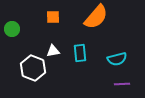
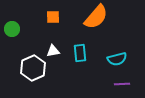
white hexagon: rotated 15 degrees clockwise
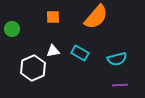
cyan rectangle: rotated 54 degrees counterclockwise
purple line: moved 2 px left, 1 px down
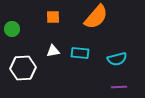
cyan rectangle: rotated 24 degrees counterclockwise
white hexagon: moved 10 px left; rotated 20 degrees clockwise
purple line: moved 1 px left, 2 px down
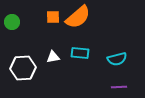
orange semicircle: moved 18 px left; rotated 8 degrees clockwise
green circle: moved 7 px up
white triangle: moved 6 px down
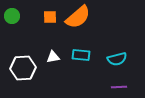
orange square: moved 3 px left
green circle: moved 6 px up
cyan rectangle: moved 1 px right, 2 px down
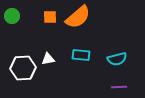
white triangle: moved 5 px left, 2 px down
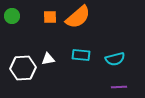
cyan semicircle: moved 2 px left
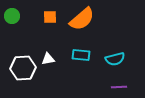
orange semicircle: moved 4 px right, 2 px down
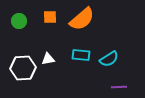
green circle: moved 7 px right, 5 px down
cyan semicircle: moved 6 px left; rotated 18 degrees counterclockwise
